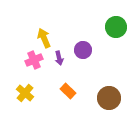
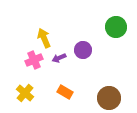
purple arrow: rotated 80 degrees clockwise
orange rectangle: moved 3 px left, 1 px down; rotated 14 degrees counterclockwise
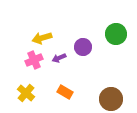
green circle: moved 7 px down
yellow arrow: moved 2 px left; rotated 84 degrees counterclockwise
purple circle: moved 3 px up
yellow cross: moved 1 px right
brown circle: moved 2 px right, 1 px down
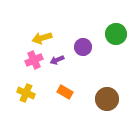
purple arrow: moved 2 px left, 2 px down
yellow cross: rotated 18 degrees counterclockwise
brown circle: moved 4 px left
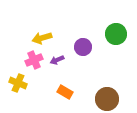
yellow cross: moved 8 px left, 10 px up
